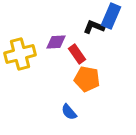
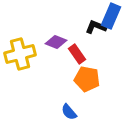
black L-shape: moved 2 px right
purple diamond: rotated 25 degrees clockwise
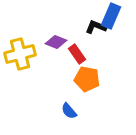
blue semicircle: moved 1 px up
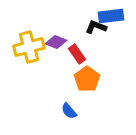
blue rectangle: rotated 60 degrees clockwise
yellow cross: moved 9 px right, 7 px up
orange pentagon: rotated 25 degrees clockwise
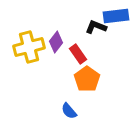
blue rectangle: moved 5 px right
purple diamond: rotated 75 degrees counterclockwise
red rectangle: moved 1 px right
